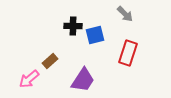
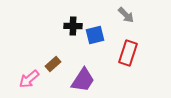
gray arrow: moved 1 px right, 1 px down
brown rectangle: moved 3 px right, 3 px down
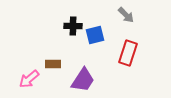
brown rectangle: rotated 42 degrees clockwise
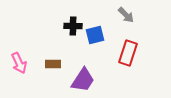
pink arrow: moved 10 px left, 16 px up; rotated 75 degrees counterclockwise
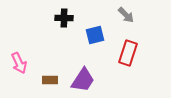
black cross: moved 9 px left, 8 px up
brown rectangle: moved 3 px left, 16 px down
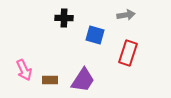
gray arrow: rotated 54 degrees counterclockwise
blue square: rotated 30 degrees clockwise
pink arrow: moved 5 px right, 7 px down
